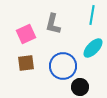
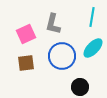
cyan line: moved 2 px down
blue circle: moved 1 px left, 10 px up
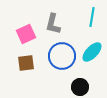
cyan ellipse: moved 1 px left, 4 px down
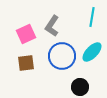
gray L-shape: moved 1 px left, 2 px down; rotated 20 degrees clockwise
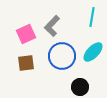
gray L-shape: rotated 10 degrees clockwise
cyan ellipse: moved 1 px right
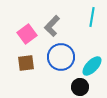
pink square: moved 1 px right; rotated 12 degrees counterclockwise
cyan ellipse: moved 1 px left, 14 px down
blue circle: moved 1 px left, 1 px down
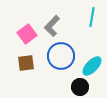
blue circle: moved 1 px up
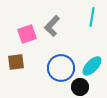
pink square: rotated 18 degrees clockwise
blue circle: moved 12 px down
brown square: moved 10 px left, 1 px up
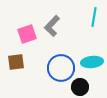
cyan line: moved 2 px right
cyan ellipse: moved 4 px up; rotated 40 degrees clockwise
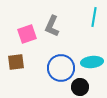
gray L-shape: rotated 20 degrees counterclockwise
